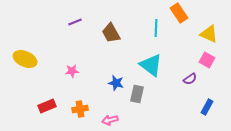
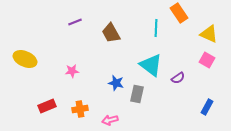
purple semicircle: moved 12 px left, 1 px up
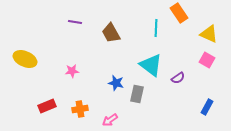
purple line: rotated 32 degrees clockwise
pink arrow: rotated 21 degrees counterclockwise
